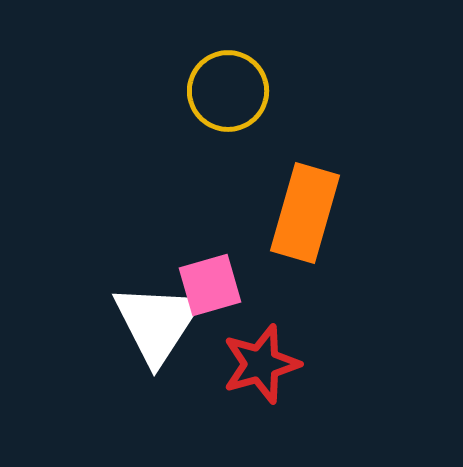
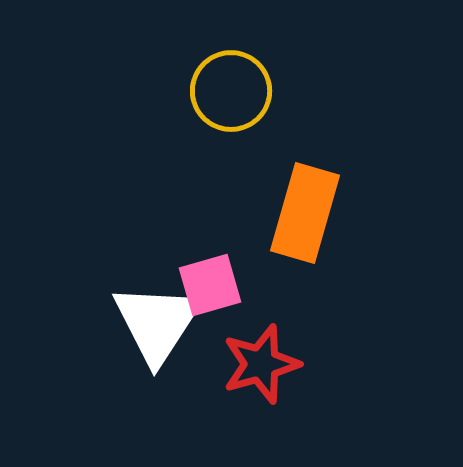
yellow circle: moved 3 px right
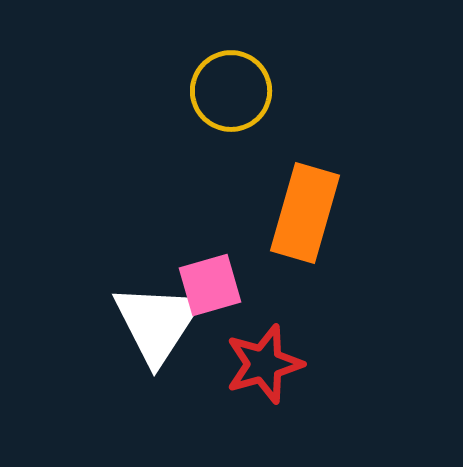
red star: moved 3 px right
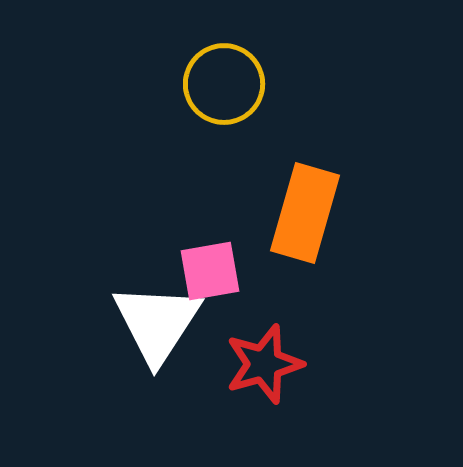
yellow circle: moved 7 px left, 7 px up
pink square: moved 14 px up; rotated 6 degrees clockwise
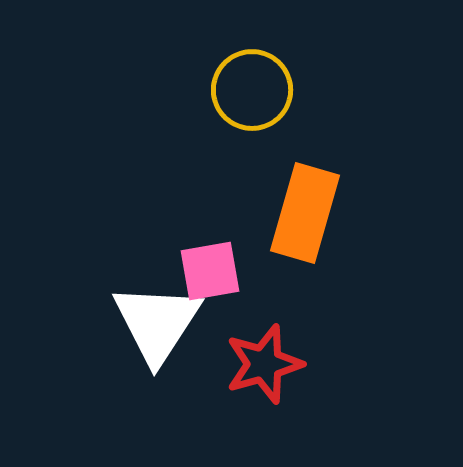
yellow circle: moved 28 px right, 6 px down
